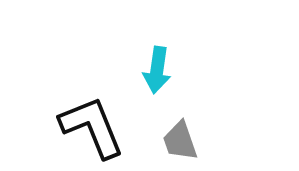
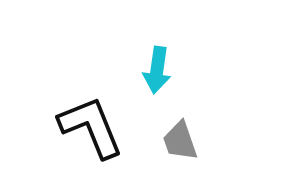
black L-shape: moved 1 px left
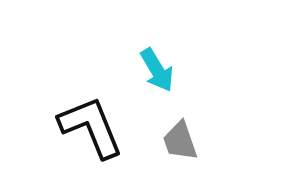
cyan arrow: rotated 39 degrees counterclockwise
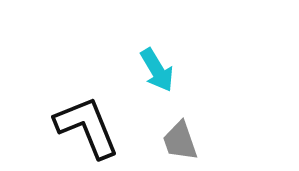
black L-shape: moved 4 px left
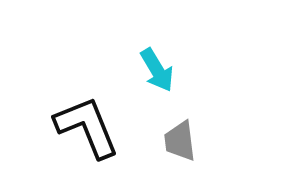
gray trapezoid: rotated 12 degrees clockwise
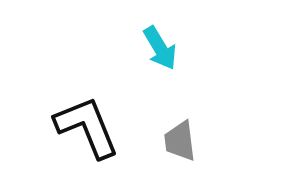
cyan arrow: moved 3 px right, 22 px up
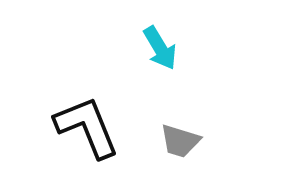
gray trapezoid: rotated 66 degrees counterclockwise
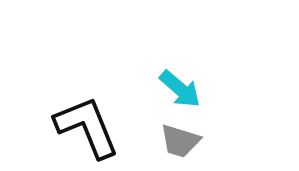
cyan arrow: moved 20 px right, 41 px down; rotated 18 degrees counterclockwise
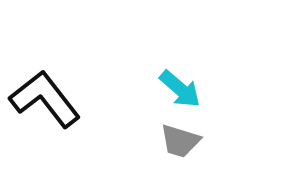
black L-shape: moved 42 px left, 28 px up; rotated 16 degrees counterclockwise
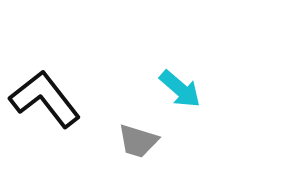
gray trapezoid: moved 42 px left
